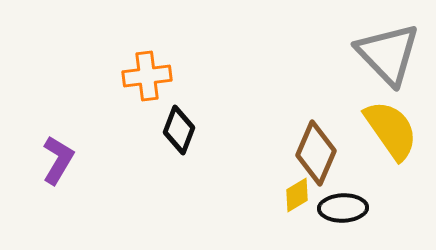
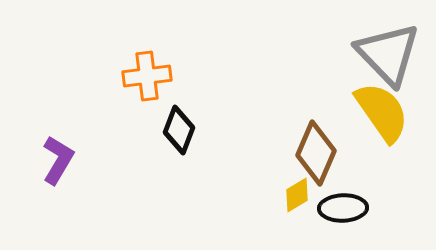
yellow semicircle: moved 9 px left, 18 px up
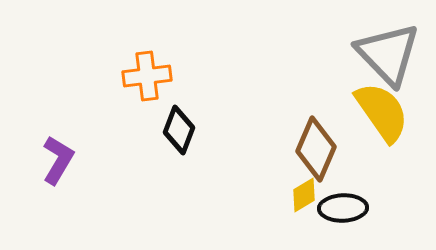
brown diamond: moved 4 px up
yellow diamond: moved 7 px right
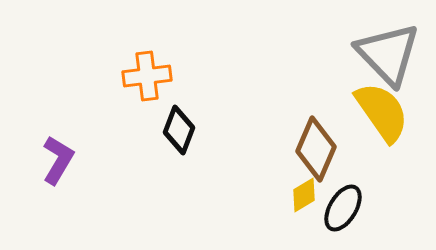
black ellipse: rotated 57 degrees counterclockwise
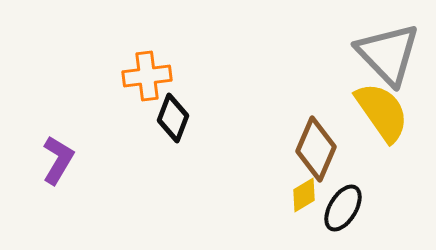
black diamond: moved 6 px left, 12 px up
